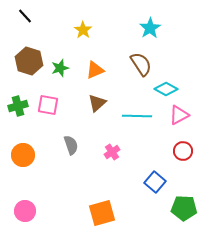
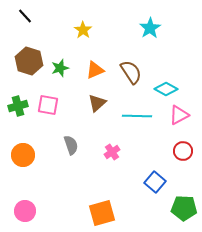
brown semicircle: moved 10 px left, 8 px down
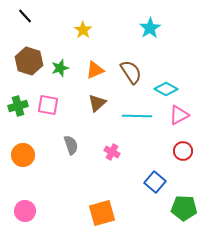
pink cross: rotated 28 degrees counterclockwise
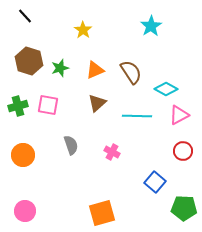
cyan star: moved 1 px right, 2 px up
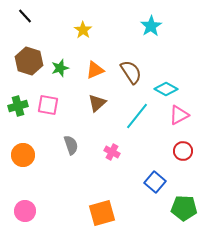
cyan line: rotated 52 degrees counterclockwise
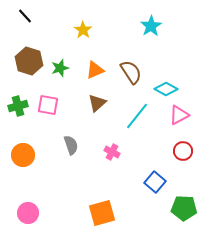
pink circle: moved 3 px right, 2 px down
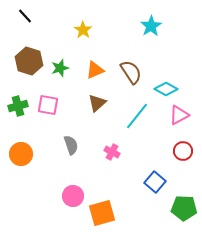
orange circle: moved 2 px left, 1 px up
pink circle: moved 45 px right, 17 px up
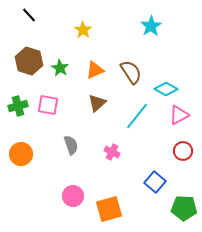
black line: moved 4 px right, 1 px up
green star: rotated 24 degrees counterclockwise
orange square: moved 7 px right, 4 px up
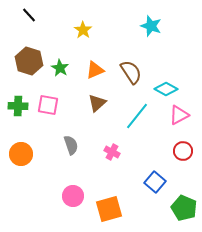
cyan star: rotated 20 degrees counterclockwise
green cross: rotated 18 degrees clockwise
green pentagon: rotated 20 degrees clockwise
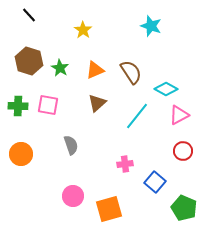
pink cross: moved 13 px right, 12 px down; rotated 35 degrees counterclockwise
